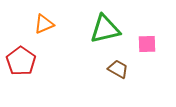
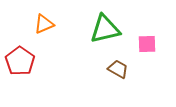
red pentagon: moved 1 px left
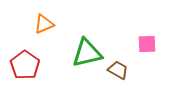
green triangle: moved 18 px left, 24 px down
red pentagon: moved 5 px right, 4 px down
brown trapezoid: moved 1 px down
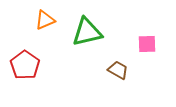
orange triangle: moved 1 px right, 4 px up
green triangle: moved 21 px up
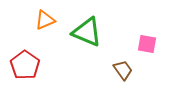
green triangle: rotated 36 degrees clockwise
pink square: rotated 12 degrees clockwise
brown trapezoid: moved 5 px right; rotated 25 degrees clockwise
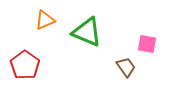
brown trapezoid: moved 3 px right, 3 px up
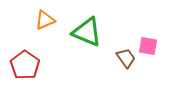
pink square: moved 1 px right, 2 px down
brown trapezoid: moved 9 px up
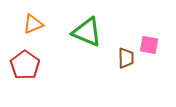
orange triangle: moved 12 px left, 4 px down
pink square: moved 1 px right, 1 px up
brown trapezoid: rotated 35 degrees clockwise
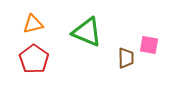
orange triangle: rotated 10 degrees clockwise
red pentagon: moved 9 px right, 6 px up
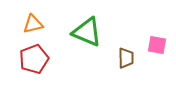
pink square: moved 8 px right
red pentagon: rotated 16 degrees clockwise
